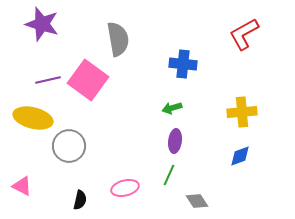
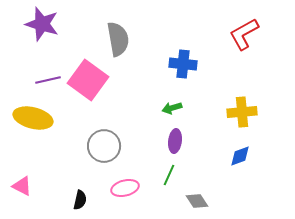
gray circle: moved 35 px right
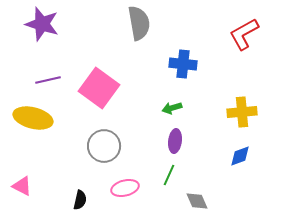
gray semicircle: moved 21 px right, 16 px up
pink square: moved 11 px right, 8 px down
gray diamond: rotated 10 degrees clockwise
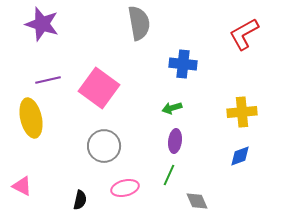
yellow ellipse: moved 2 px left; rotated 63 degrees clockwise
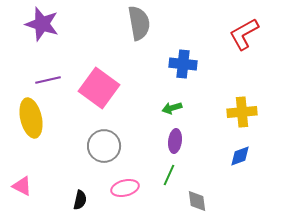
gray diamond: rotated 15 degrees clockwise
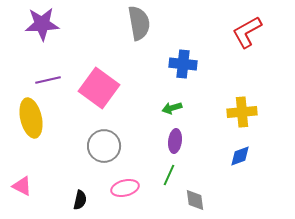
purple star: rotated 20 degrees counterclockwise
red L-shape: moved 3 px right, 2 px up
gray diamond: moved 2 px left, 1 px up
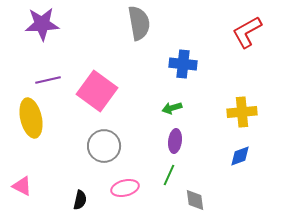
pink square: moved 2 px left, 3 px down
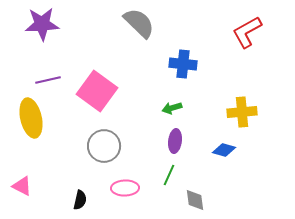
gray semicircle: rotated 36 degrees counterclockwise
blue diamond: moved 16 px left, 6 px up; rotated 35 degrees clockwise
pink ellipse: rotated 12 degrees clockwise
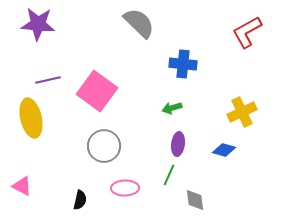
purple star: moved 4 px left; rotated 8 degrees clockwise
yellow cross: rotated 20 degrees counterclockwise
purple ellipse: moved 3 px right, 3 px down
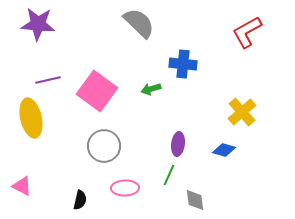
green arrow: moved 21 px left, 19 px up
yellow cross: rotated 16 degrees counterclockwise
